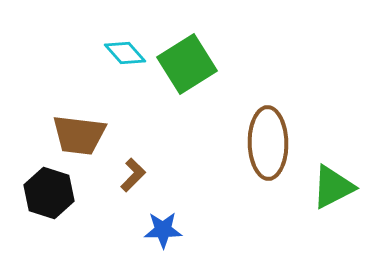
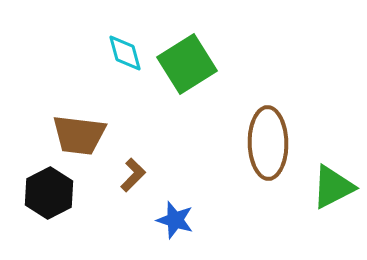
cyan diamond: rotated 27 degrees clockwise
black hexagon: rotated 15 degrees clockwise
blue star: moved 12 px right, 10 px up; rotated 18 degrees clockwise
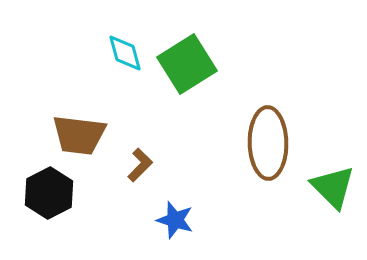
brown L-shape: moved 7 px right, 10 px up
green triangle: rotated 48 degrees counterclockwise
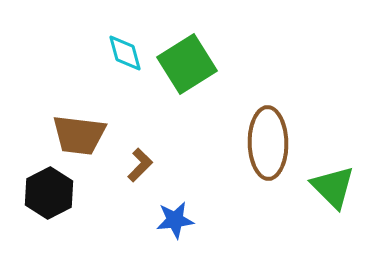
blue star: rotated 24 degrees counterclockwise
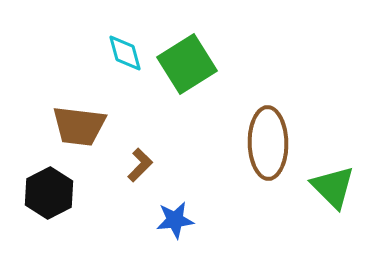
brown trapezoid: moved 9 px up
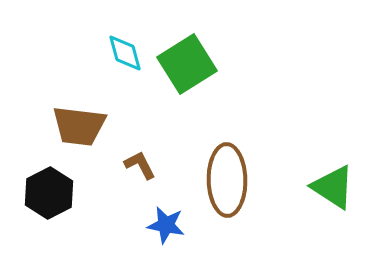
brown ellipse: moved 41 px left, 37 px down
brown L-shape: rotated 72 degrees counterclockwise
green triangle: rotated 12 degrees counterclockwise
blue star: moved 9 px left, 5 px down; rotated 18 degrees clockwise
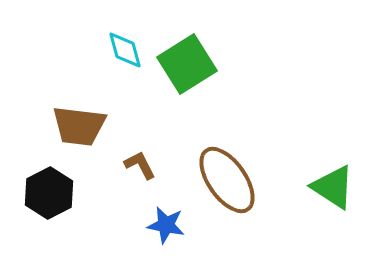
cyan diamond: moved 3 px up
brown ellipse: rotated 34 degrees counterclockwise
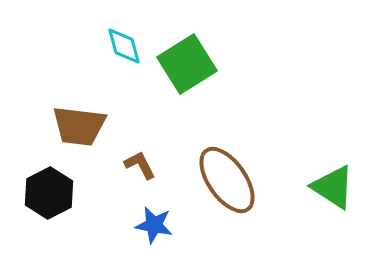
cyan diamond: moved 1 px left, 4 px up
blue star: moved 12 px left
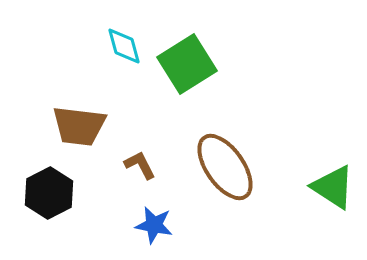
brown ellipse: moved 2 px left, 13 px up
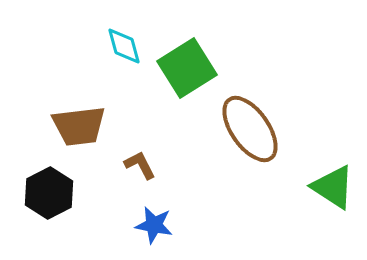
green square: moved 4 px down
brown trapezoid: rotated 14 degrees counterclockwise
brown ellipse: moved 25 px right, 38 px up
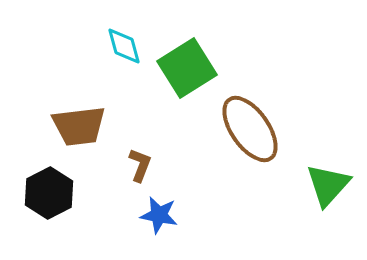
brown L-shape: rotated 48 degrees clockwise
green triangle: moved 5 px left, 2 px up; rotated 39 degrees clockwise
blue star: moved 5 px right, 10 px up
